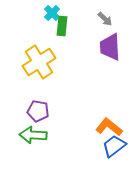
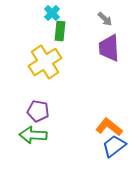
green rectangle: moved 2 px left, 5 px down
purple trapezoid: moved 1 px left, 1 px down
yellow cross: moved 6 px right
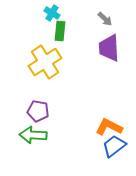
cyan cross: rotated 14 degrees counterclockwise
orange L-shape: rotated 12 degrees counterclockwise
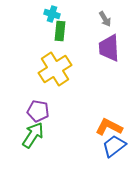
cyan cross: moved 1 px down; rotated 14 degrees counterclockwise
gray arrow: rotated 14 degrees clockwise
yellow cross: moved 10 px right, 7 px down
green arrow: rotated 120 degrees clockwise
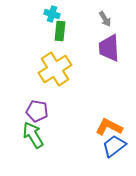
purple pentagon: moved 1 px left
green arrow: rotated 64 degrees counterclockwise
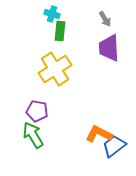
orange L-shape: moved 10 px left, 7 px down
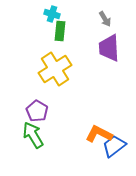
purple pentagon: rotated 20 degrees clockwise
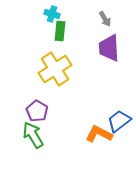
blue trapezoid: moved 5 px right, 25 px up
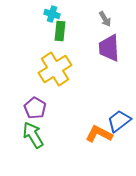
purple pentagon: moved 2 px left, 3 px up
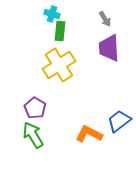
yellow cross: moved 4 px right, 4 px up
orange L-shape: moved 10 px left
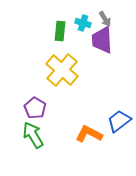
cyan cross: moved 31 px right, 9 px down
purple trapezoid: moved 7 px left, 8 px up
yellow cross: moved 3 px right, 5 px down; rotated 16 degrees counterclockwise
